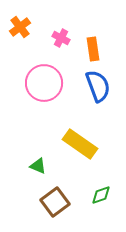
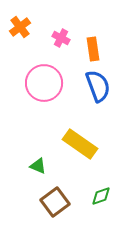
green diamond: moved 1 px down
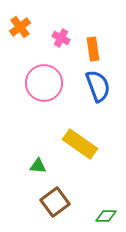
green triangle: rotated 18 degrees counterclockwise
green diamond: moved 5 px right, 20 px down; rotated 20 degrees clockwise
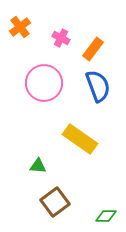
orange rectangle: rotated 45 degrees clockwise
yellow rectangle: moved 5 px up
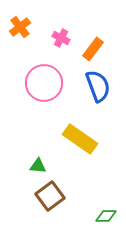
brown square: moved 5 px left, 6 px up
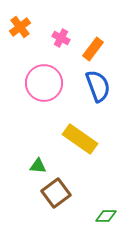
brown square: moved 6 px right, 3 px up
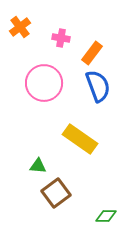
pink cross: rotated 18 degrees counterclockwise
orange rectangle: moved 1 px left, 4 px down
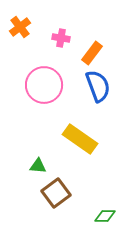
pink circle: moved 2 px down
green diamond: moved 1 px left
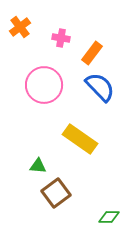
blue semicircle: moved 2 px right, 1 px down; rotated 24 degrees counterclockwise
green diamond: moved 4 px right, 1 px down
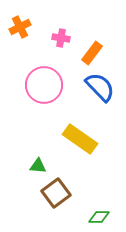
orange cross: rotated 10 degrees clockwise
green diamond: moved 10 px left
